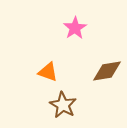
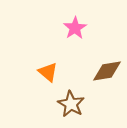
orange triangle: rotated 20 degrees clockwise
brown star: moved 8 px right, 1 px up
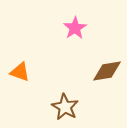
orange triangle: moved 28 px left; rotated 20 degrees counterclockwise
brown star: moved 6 px left, 3 px down
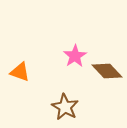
pink star: moved 28 px down
brown diamond: rotated 56 degrees clockwise
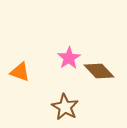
pink star: moved 6 px left, 2 px down
brown diamond: moved 8 px left
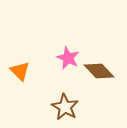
pink star: moved 1 px left; rotated 15 degrees counterclockwise
orange triangle: moved 1 px up; rotated 25 degrees clockwise
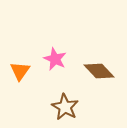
pink star: moved 13 px left, 1 px down
orange triangle: rotated 20 degrees clockwise
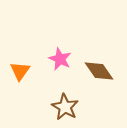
pink star: moved 5 px right
brown diamond: rotated 8 degrees clockwise
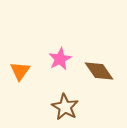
pink star: rotated 20 degrees clockwise
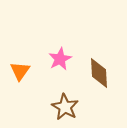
brown diamond: moved 2 px down; rotated 32 degrees clockwise
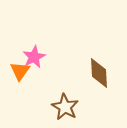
pink star: moved 26 px left, 2 px up
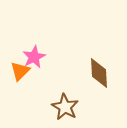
orange triangle: rotated 10 degrees clockwise
